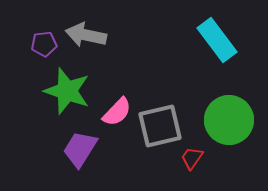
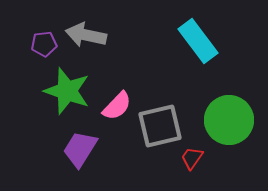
cyan rectangle: moved 19 px left, 1 px down
pink semicircle: moved 6 px up
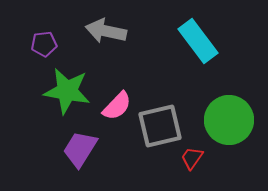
gray arrow: moved 20 px right, 4 px up
green star: rotated 9 degrees counterclockwise
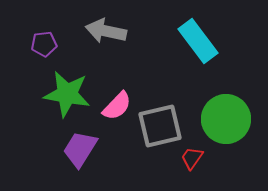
green star: moved 3 px down
green circle: moved 3 px left, 1 px up
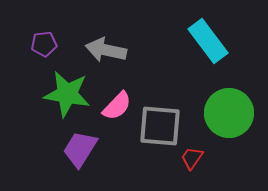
gray arrow: moved 19 px down
cyan rectangle: moved 10 px right
green circle: moved 3 px right, 6 px up
gray square: rotated 18 degrees clockwise
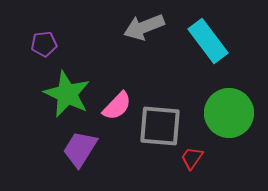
gray arrow: moved 38 px right, 23 px up; rotated 33 degrees counterclockwise
green star: rotated 15 degrees clockwise
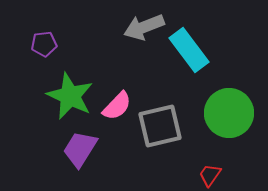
cyan rectangle: moved 19 px left, 9 px down
green star: moved 3 px right, 2 px down
gray square: rotated 18 degrees counterclockwise
red trapezoid: moved 18 px right, 17 px down
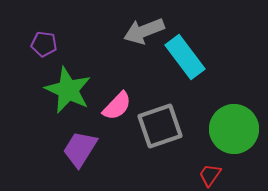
gray arrow: moved 4 px down
purple pentagon: rotated 15 degrees clockwise
cyan rectangle: moved 4 px left, 7 px down
green star: moved 2 px left, 6 px up
green circle: moved 5 px right, 16 px down
gray square: rotated 6 degrees counterclockwise
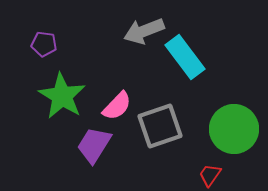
green star: moved 6 px left, 6 px down; rotated 6 degrees clockwise
purple trapezoid: moved 14 px right, 4 px up
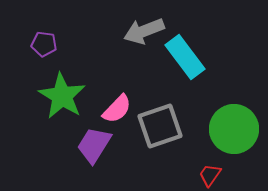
pink semicircle: moved 3 px down
